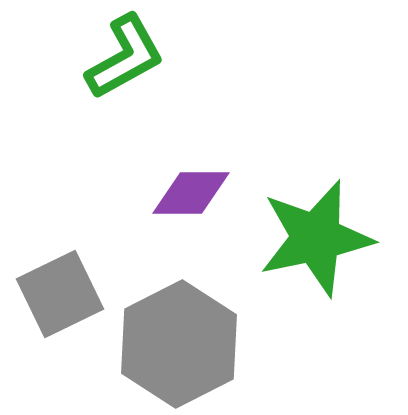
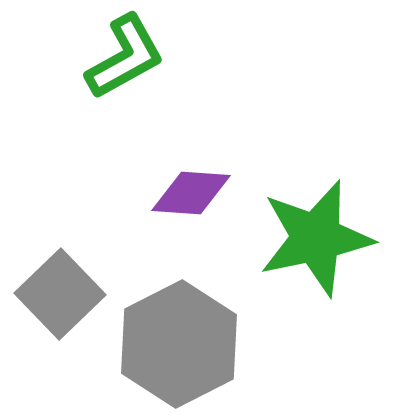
purple diamond: rotated 4 degrees clockwise
gray square: rotated 18 degrees counterclockwise
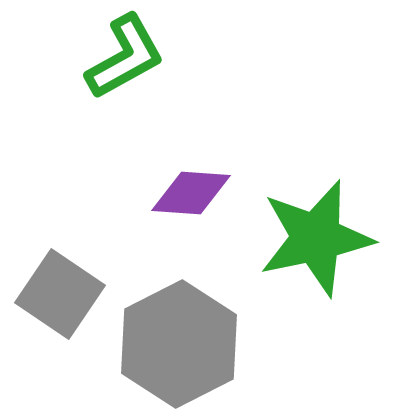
gray square: rotated 12 degrees counterclockwise
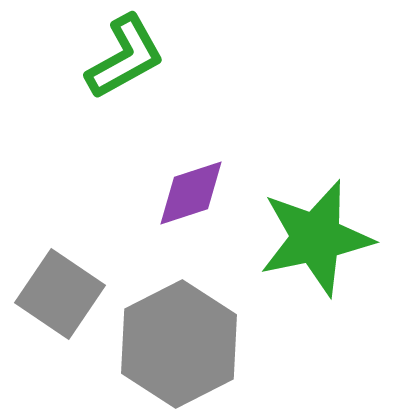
purple diamond: rotated 22 degrees counterclockwise
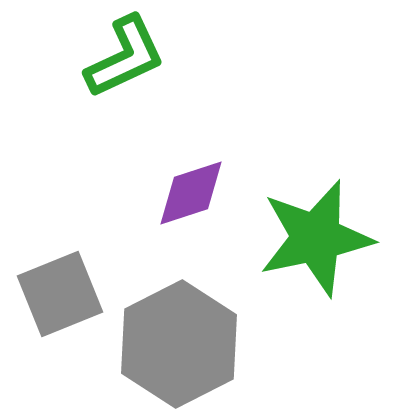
green L-shape: rotated 4 degrees clockwise
gray square: rotated 34 degrees clockwise
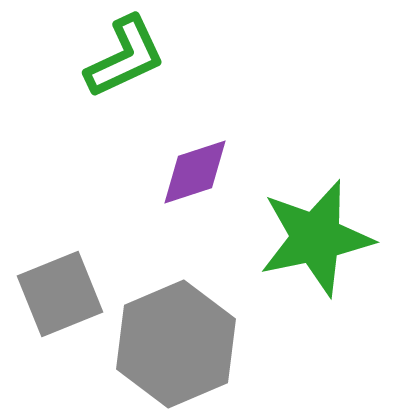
purple diamond: moved 4 px right, 21 px up
gray hexagon: moved 3 px left; rotated 4 degrees clockwise
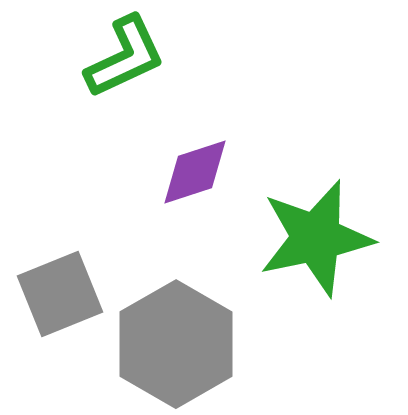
gray hexagon: rotated 7 degrees counterclockwise
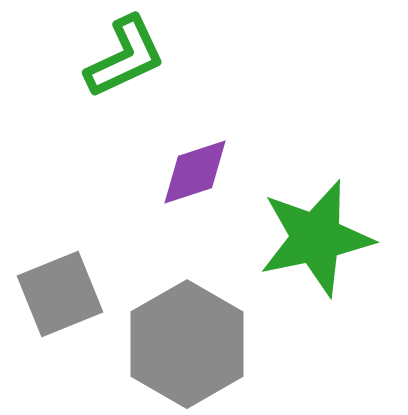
gray hexagon: moved 11 px right
